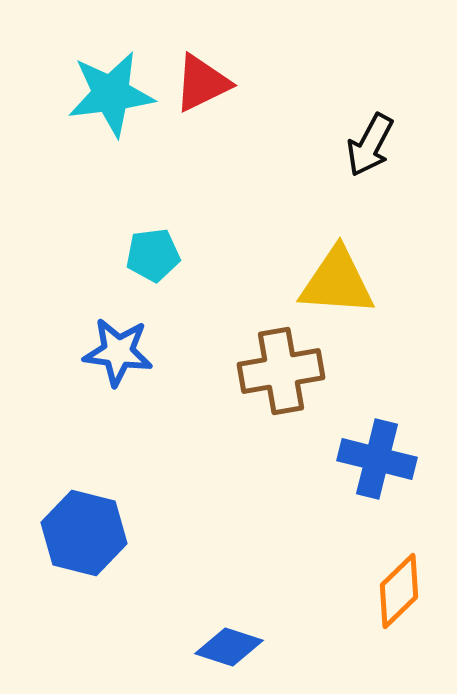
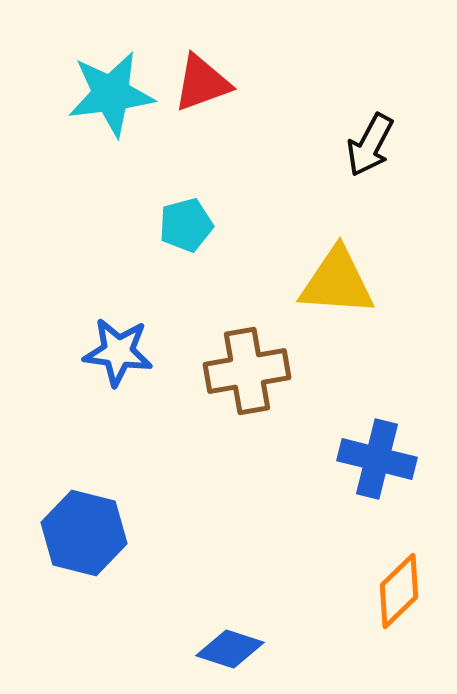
red triangle: rotated 6 degrees clockwise
cyan pentagon: moved 33 px right, 30 px up; rotated 8 degrees counterclockwise
brown cross: moved 34 px left
blue diamond: moved 1 px right, 2 px down
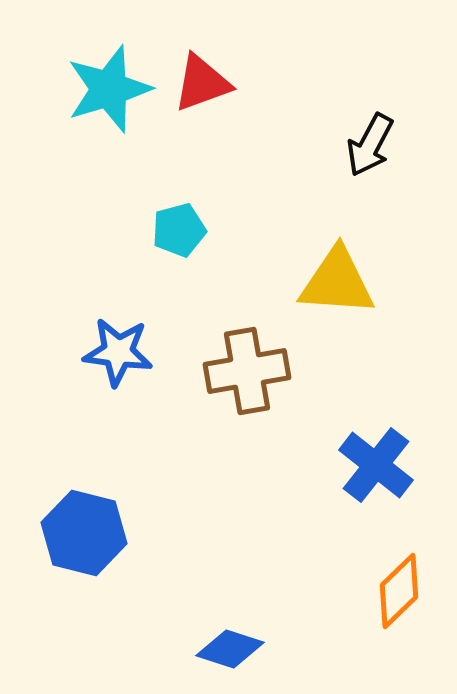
cyan star: moved 2 px left, 5 px up; rotated 10 degrees counterclockwise
cyan pentagon: moved 7 px left, 5 px down
blue cross: moved 1 px left, 6 px down; rotated 24 degrees clockwise
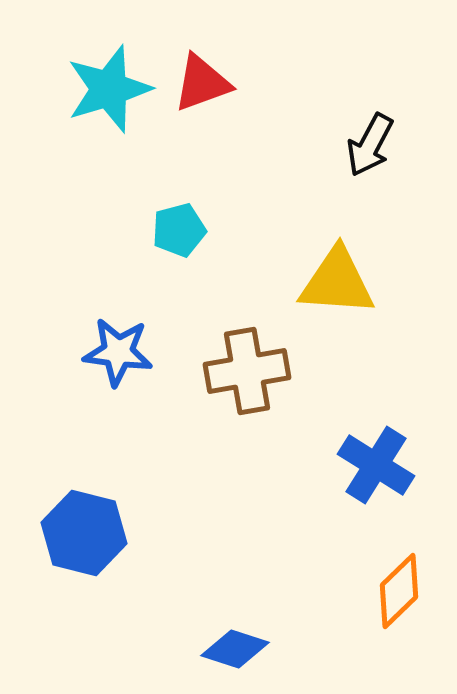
blue cross: rotated 6 degrees counterclockwise
blue diamond: moved 5 px right
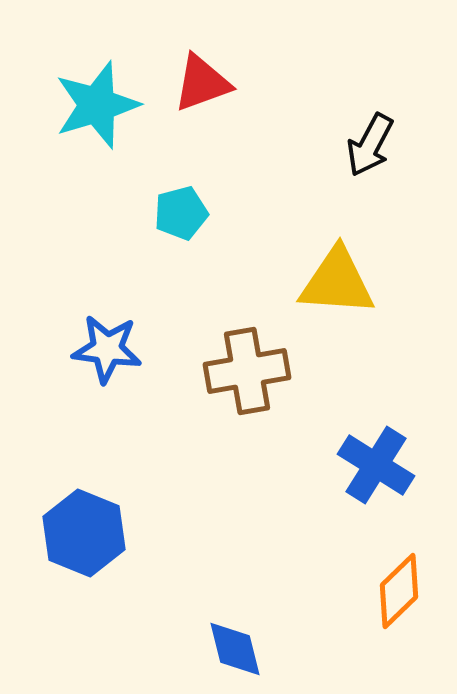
cyan star: moved 12 px left, 16 px down
cyan pentagon: moved 2 px right, 17 px up
blue star: moved 11 px left, 3 px up
blue hexagon: rotated 8 degrees clockwise
blue diamond: rotated 58 degrees clockwise
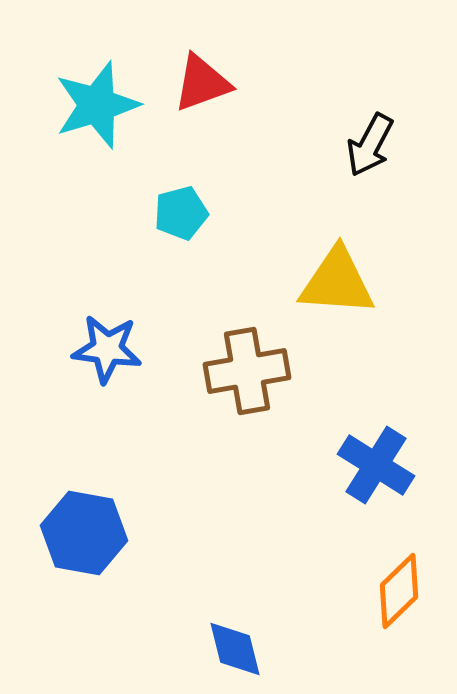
blue hexagon: rotated 12 degrees counterclockwise
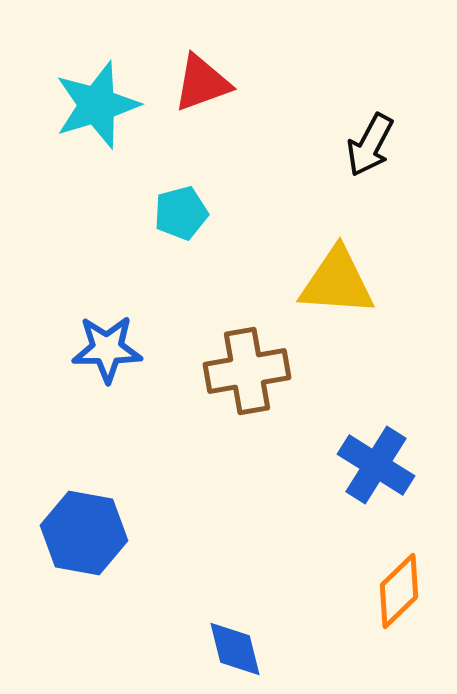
blue star: rotated 8 degrees counterclockwise
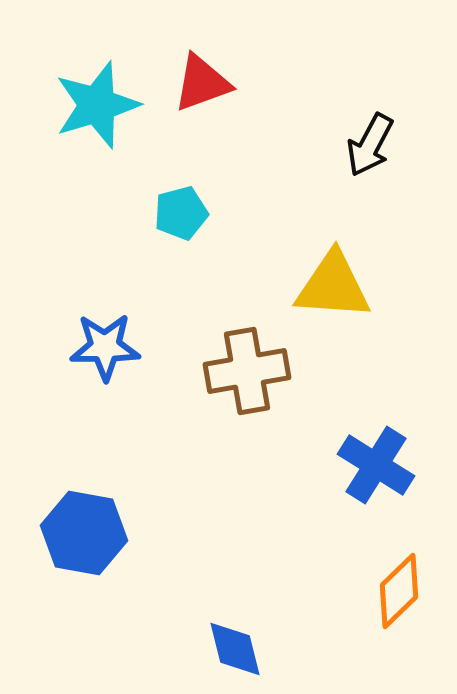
yellow triangle: moved 4 px left, 4 px down
blue star: moved 2 px left, 2 px up
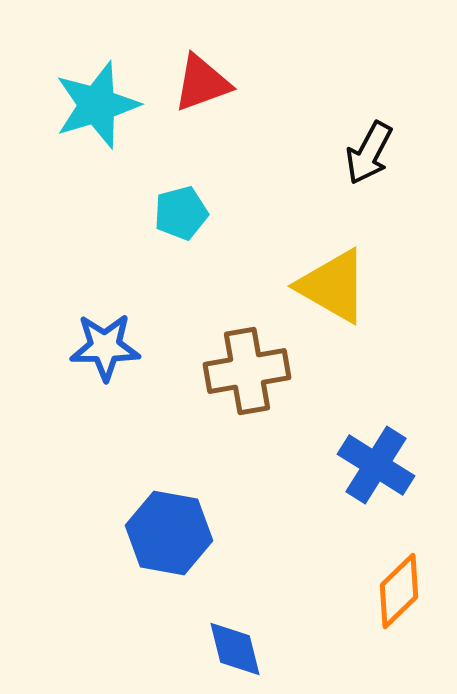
black arrow: moved 1 px left, 8 px down
yellow triangle: rotated 26 degrees clockwise
blue hexagon: moved 85 px right
